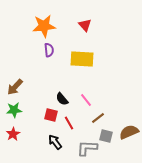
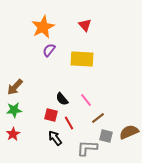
orange star: moved 1 px left, 1 px down; rotated 20 degrees counterclockwise
purple semicircle: rotated 136 degrees counterclockwise
black arrow: moved 4 px up
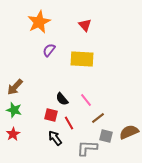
orange star: moved 4 px left, 5 px up
green star: rotated 21 degrees clockwise
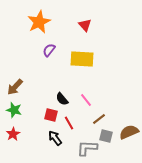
brown line: moved 1 px right, 1 px down
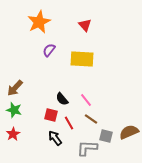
brown arrow: moved 1 px down
brown line: moved 8 px left; rotated 72 degrees clockwise
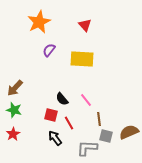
brown line: moved 8 px right; rotated 48 degrees clockwise
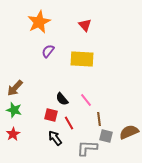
purple semicircle: moved 1 px left, 1 px down
